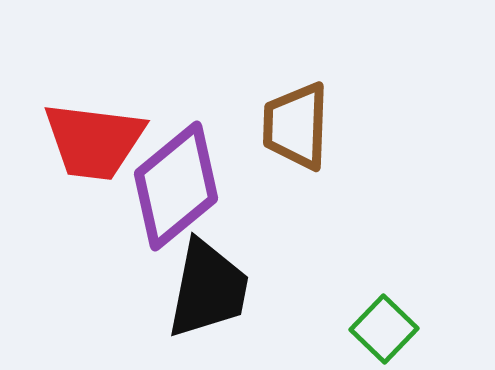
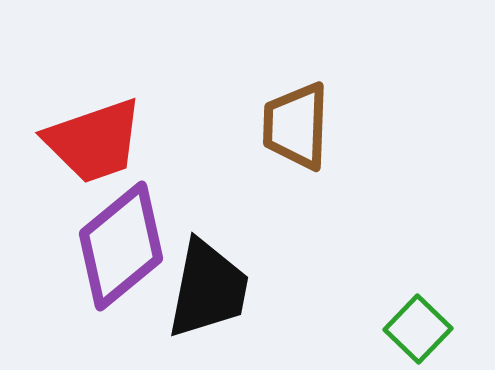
red trapezoid: rotated 26 degrees counterclockwise
purple diamond: moved 55 px left, 60 px down
green square: moved 34 px right
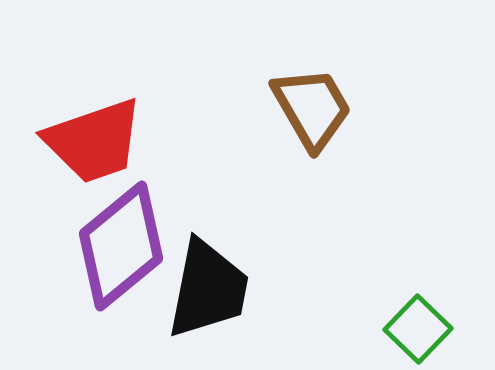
brown trapezoid: moved 16 px right, 18 px up; rotated 148 degrees clockwise
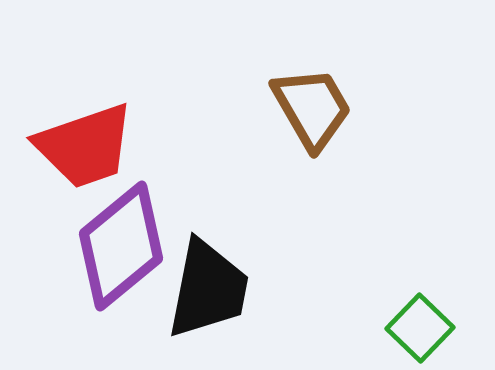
red trapezoid: moved 9 px left, 5 px down
green square: moved 2 px right, 1 px up
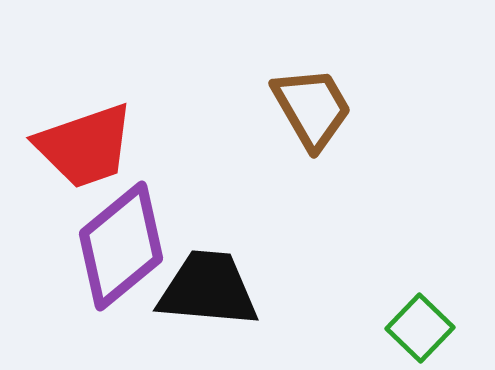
black trapezoid: rotated 96 degrees counterclockwise
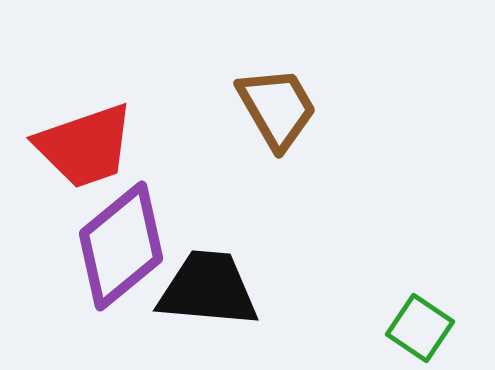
brown trapezoid: moved 35 px left
green square: rotated 10 degrees counterclockwise
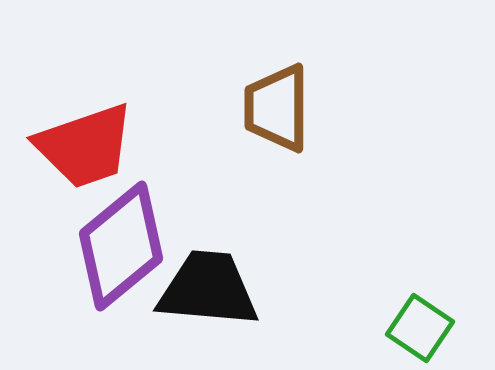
brown trapezoid: rotated 150 degrees counterclockwise
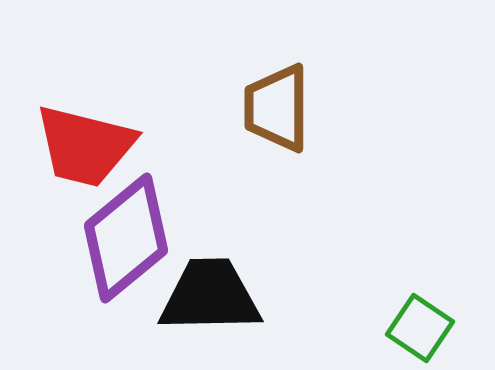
red trapezoid: rotated 33 degrees clockwise
purple diamond: moved 5 px right, 8 px up
black trapezoid: moved 2 px right, 7 px down; rotated 6 degrees counterclockwise
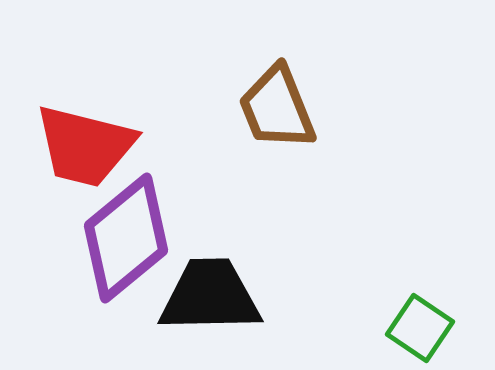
brown trapezoid: rotated 22 degrees counterclockwise
